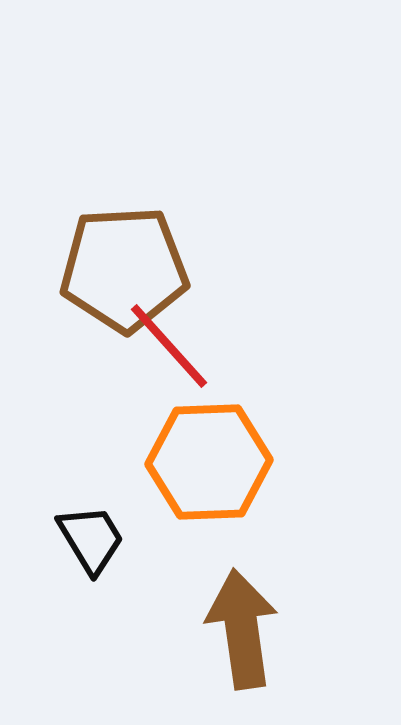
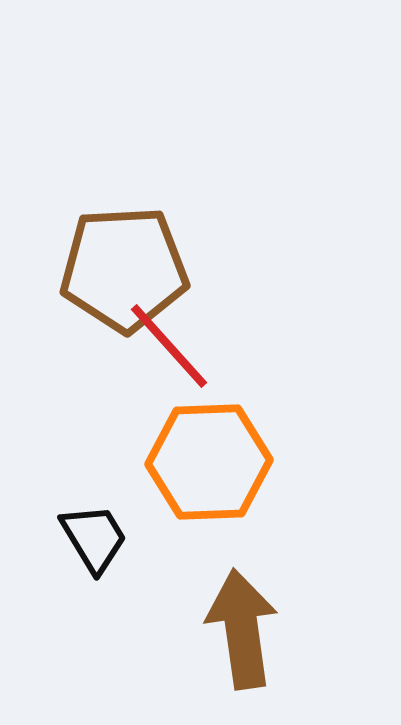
black trapezoid: moved 3 px right, 1 px up
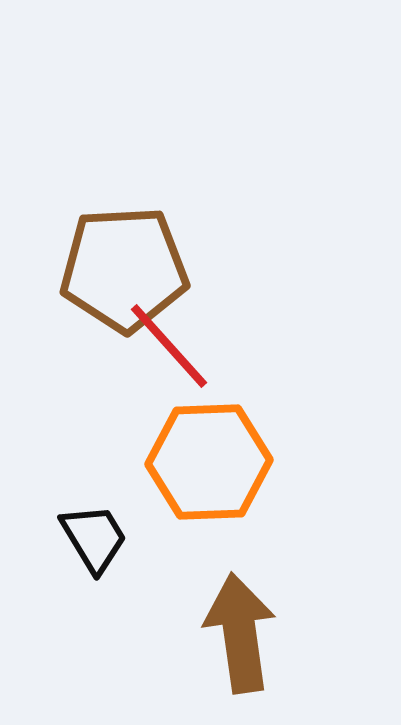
brown arrow: moved 2 px left, 4 px down
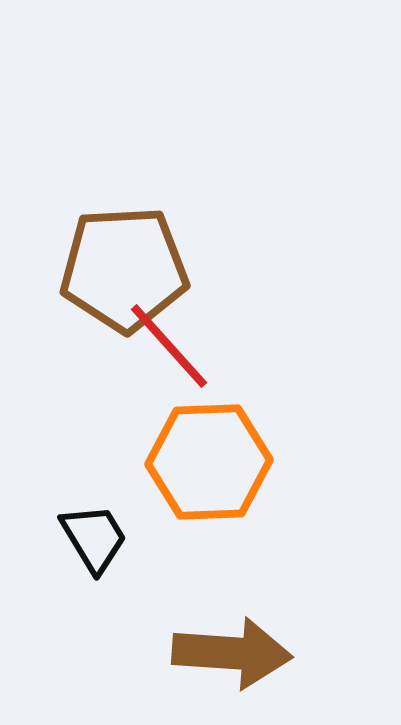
brown arrow: moved 8 px left, 20 px down; rotated 102 degrees clockwise
